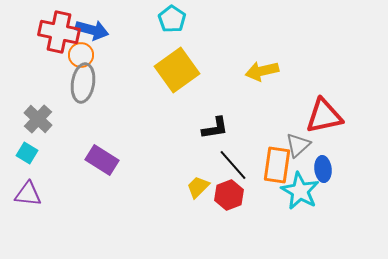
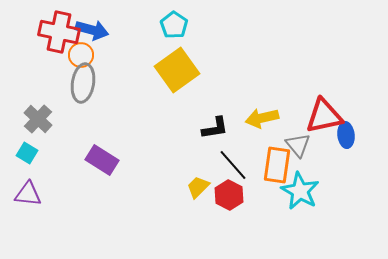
cyan pentagon: moved 2 px right, 6 px down
yellow arrow: moved 47 px down
gray triangle: rotated 28 degrees counterclockwise
blue ellipse: moved 23 px right, 34 px up
red hexagon: rotated 12 degrees counterclockwise
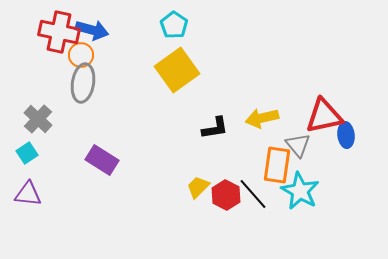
cyan square: rotated 25 degrees clockwise
black line: moved 20 px right, 29 px down
red hexagon: moved 3 px left
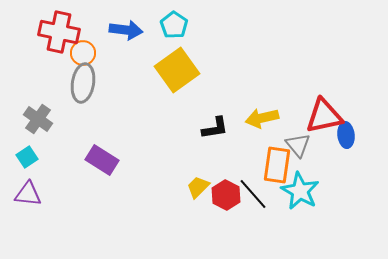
blue arrow: moved 34 px right; rotated 8 degrees counterclockwise
orange circle: moved 2 px right, 2 px up
gray cross: rotated 8 degrees counterclockwise
cyan square: moved 4 px down
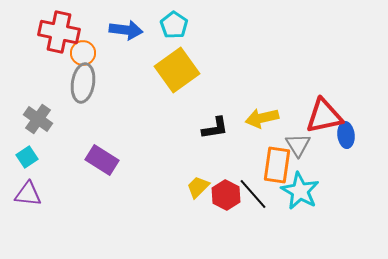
gray triangle: rotated 8 degrees clockwise
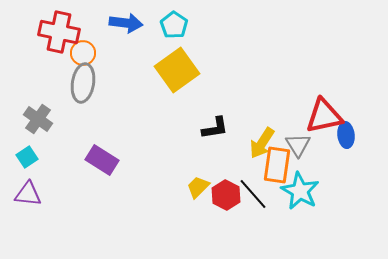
blue arrow: moved 7 px up
yellow arrow: moved 25 px down; rotated 44 degrees counterclockwise
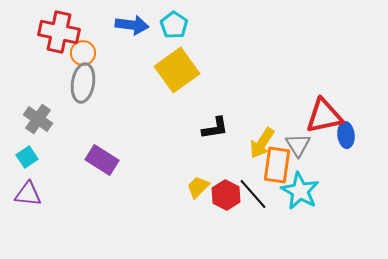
blue arrow: moved 6 px right, 2 px down
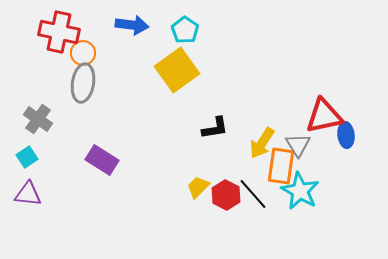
cyan pentagon: moved 11 px right, 5 px down
orange rectangle: moved 4 px right, 1 px down
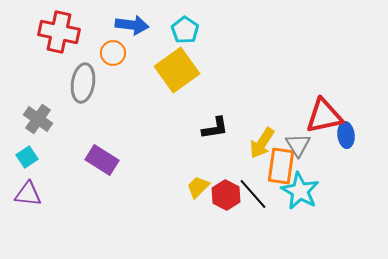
orange circle: moved 30 px right
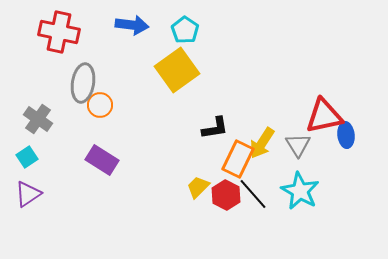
orange circle: moved 13 px left, 52 px down
orange rectangle: moved 43 px left, 7 px up; rotated 18 degrees clockwise
purple triangle: rotated 40 degrees counterclockwise
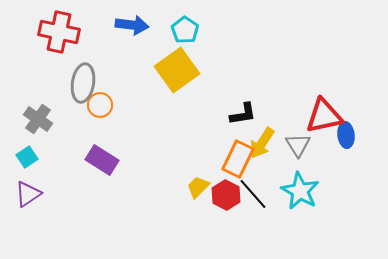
black L-shape: moved 28 px right, 14 px up
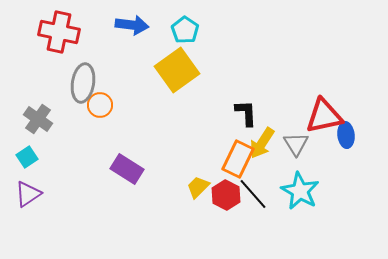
black L-shape: moved 3 px right, 1 px up; rotated 84 degrees counterclockwise
gray triangle: moved 2 px left, 1 px up
purple rectangle: moved 25 px right, 9 px down
